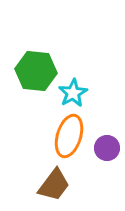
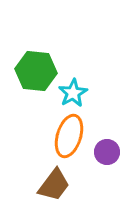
purple circle: moved 4 px down
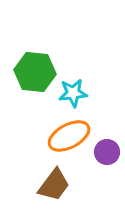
green hexagon: moved 1 px left, 1 px down
cyan star: rotated 24 degrees clockwise
orange ellipse: rotated 45 degrees clockwise
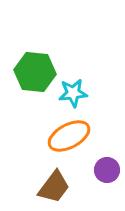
purple circle: moved 18 px down
brown trapezoid: moved 2 px down
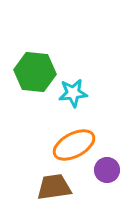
orange ellipse: moved 5 px right, 9 px down
brown trapezoid: rotated 135 degrees counterclockwise
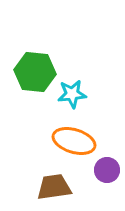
cyan star: moved 1 px left, 1 px down
orange ellipse: moved 4 px up; rotated 45 degrees clockwise
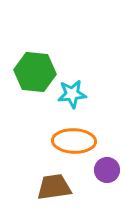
orange ellipse: rotated 15 degrees counterclockwise
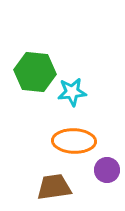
cyan star: moved 2 px up
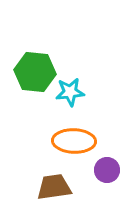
cyan star: moved 2 px left
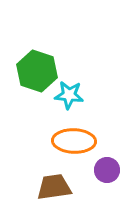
green hexagon: moved 2 px right, 1 px up; rotated 12 degrees clockwise
cyan star: moved 1 px left, 3 px down; rotated 12 degrees clockwise
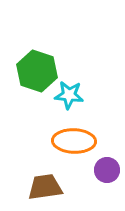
brown trapezoid: moved 9 px left
